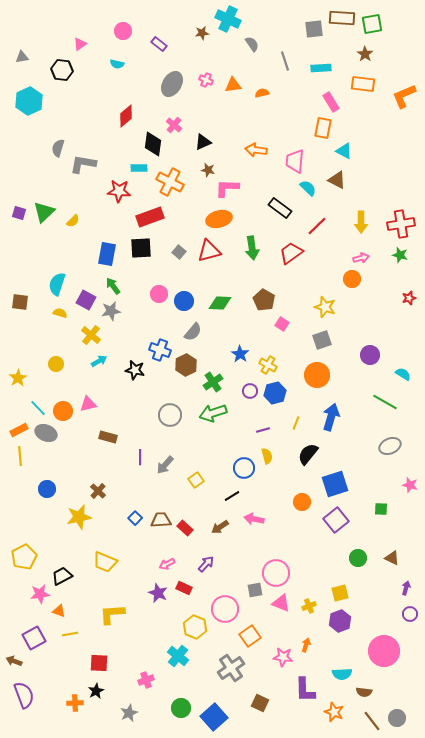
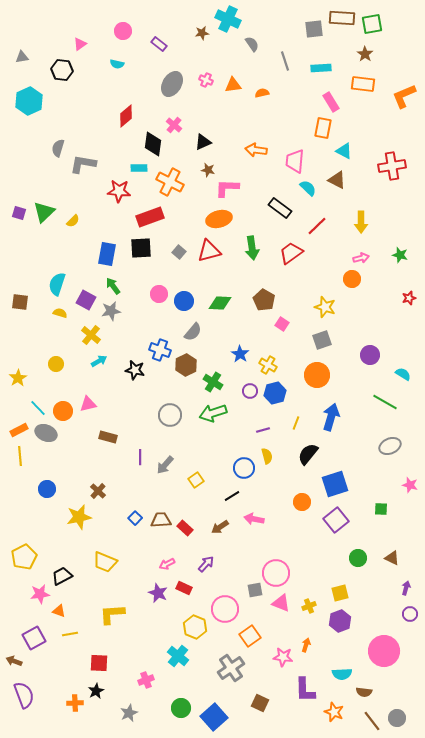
red cross at (401, 224): moved 9 px left, 58 px up
green cross at (213, 382): rotated 24 degrees counterclockwise
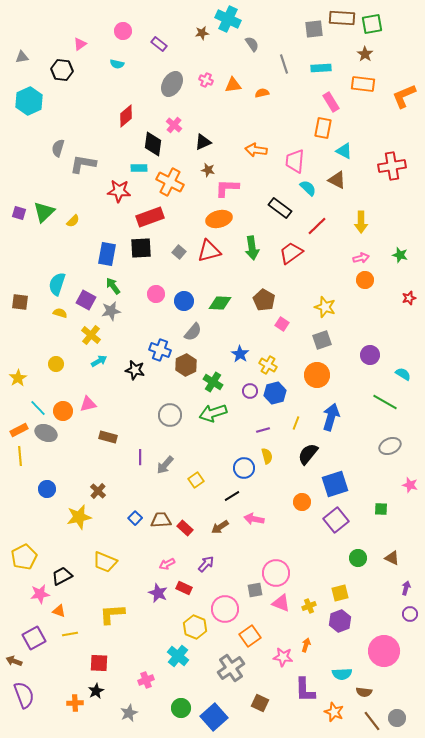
gray line at (285, 61): moved 1 px left, 3 px down
orange circle at (352, 279): moved 13 px right, 1 px down
pink circle at (159, 294): moved 3 px left
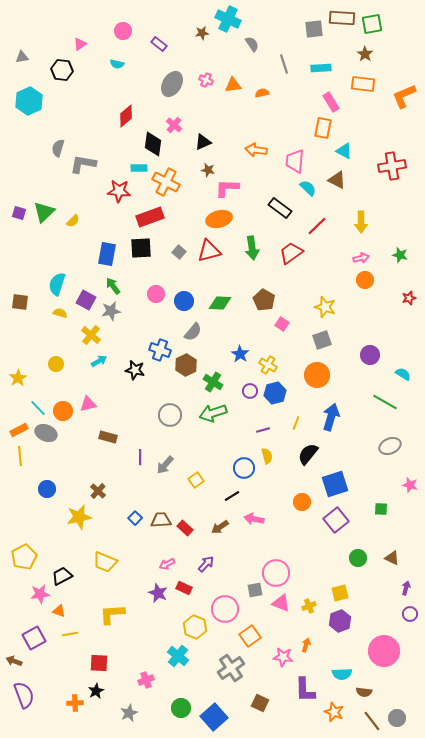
orange cross at (170, 182): moved 4 px left
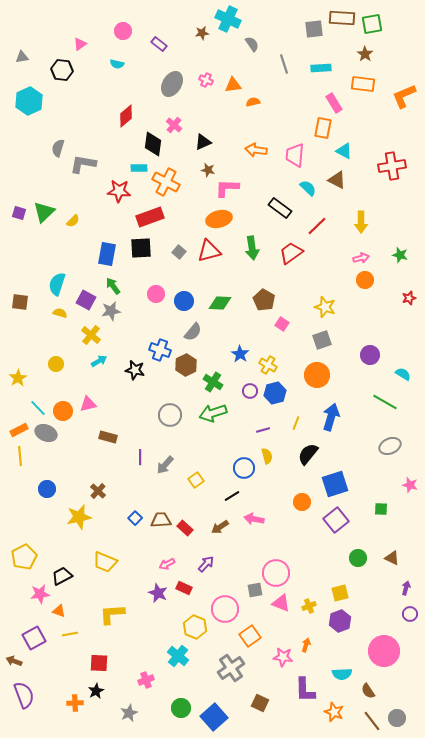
orange semicircle at (262, 93): moved 9 px left, 9 px down
pink rectangle at (331, 102): moved 3 px right, 1 px down
pink trapezoid at (295, 161): moved 6 px up
brown semicircle at (364, 692): moved 4 px right, 1 px up; rotated 49 degrees clockwise
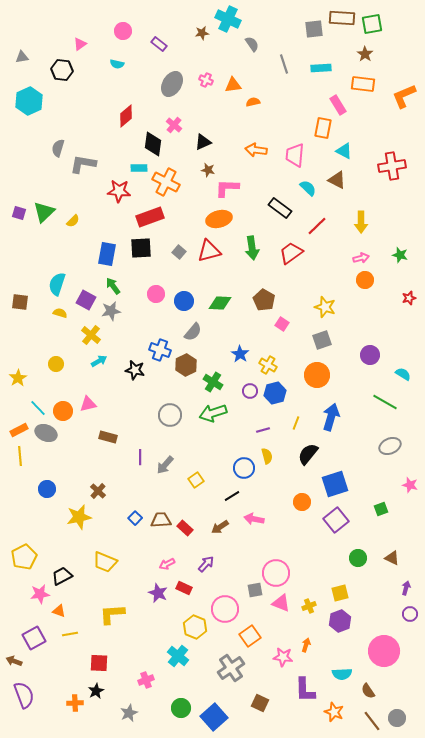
pink rectangle at (334, 103): moved 4 px right, 2 px down
green square at (381, 509): rotated 24 degrees counterclockwise
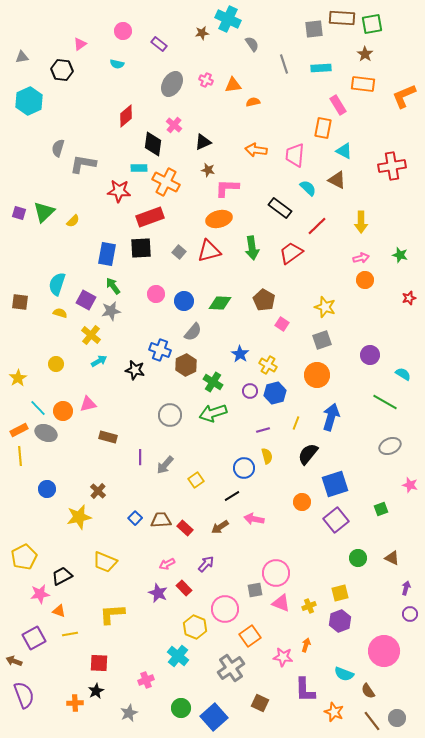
red rectangle at (184, 588): rotated 21 degrees clockwise
cyan semicircle at (342, 674): moved 2 px right; rotated 24 degrees clockwise
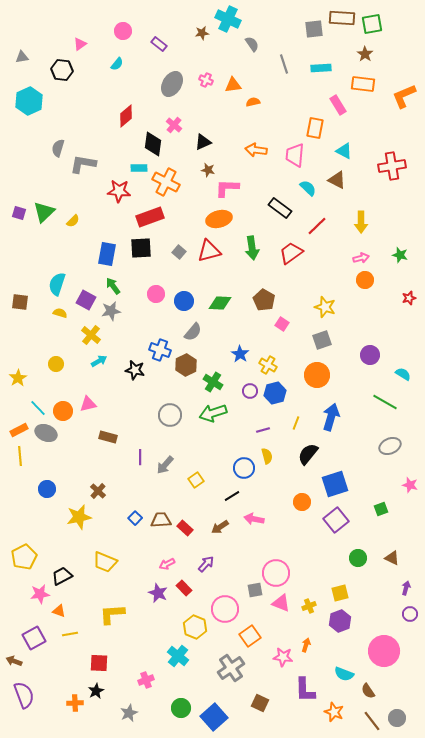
cyan semicircle at (117, 64): rotated 64 degrees counterclockwise
orange rectangle at (323, 128): moved 8 px left
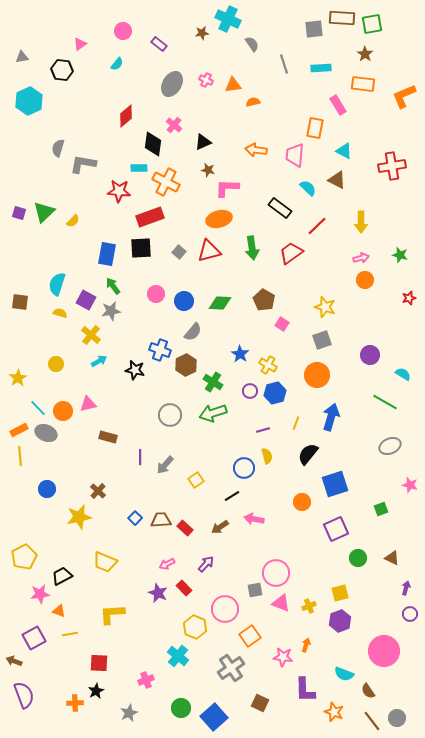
purple square at (336, 520): moved 9 px down; rotated 15 degrees clockwise
